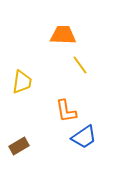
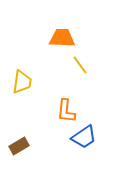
orange trapezoid: moved 1 px left, 3 px down
orange L-shape: rotated 15 degrees clockwise
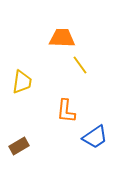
blue trapezoid: moved 11 px right
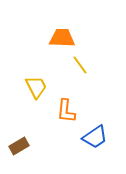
yellow trapezoid: moved 14 px right, 5 px down; rotated 35 degrees counterclockwise
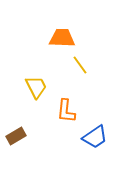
brown rectangle: moved 3 px left, 10 px up
